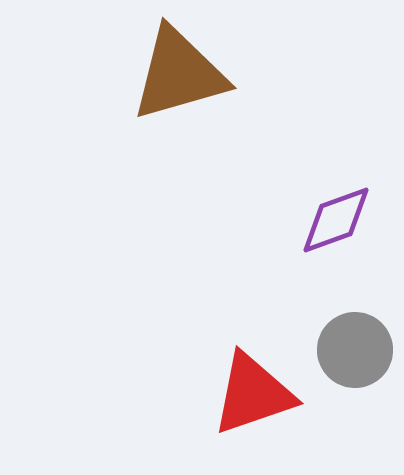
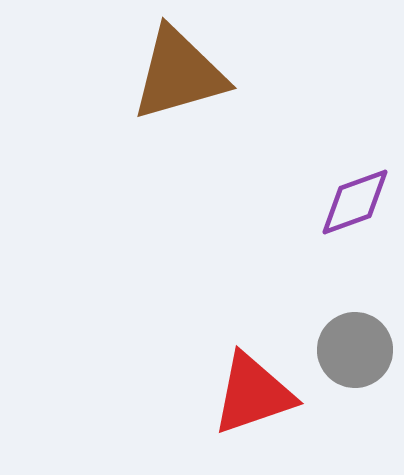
purple diamond: moved 19 px right, 18 px up
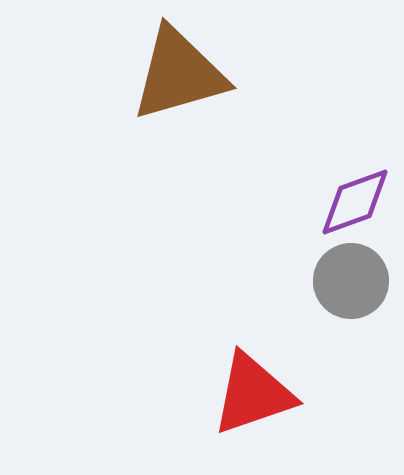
gray circle: moved 4 px left, 69 px up
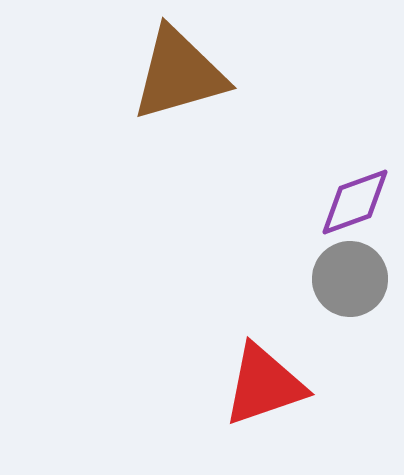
gray circle: moved 1 px left, 2 px up
red triangle: moved 11 px right, 9 px up
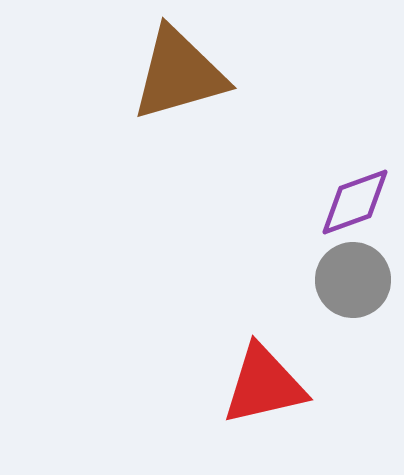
gray circle: moved 3 px right, 1 px down
red triangle: rotated 6 degrees clockwise
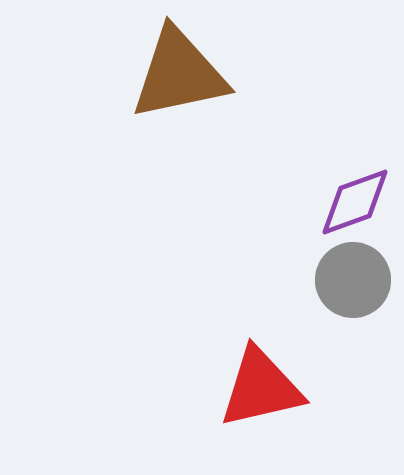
brown triangle: rotated 4 degrees clockwise
red triangle: moved 3 px left, 3 px down
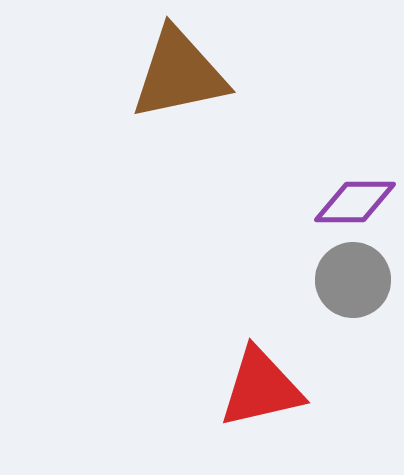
purple diamond: rotated 20 degrees clockwise
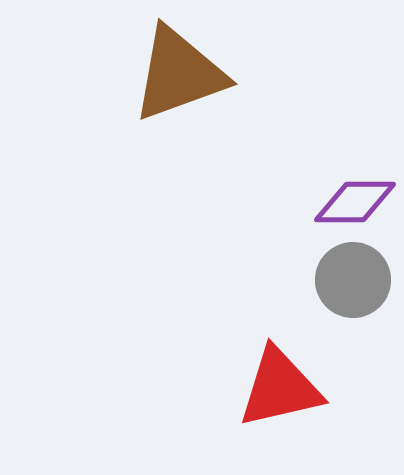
brown triangle: rotated 8 degrees counterclockwise
red triangle: moved 19 px right
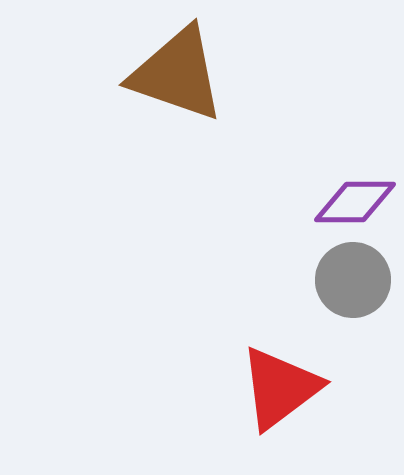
brown triangle: moved 2 px left; rotated 39 degrees clockwise
red triangle: rotated 24 degrees counterclockwise
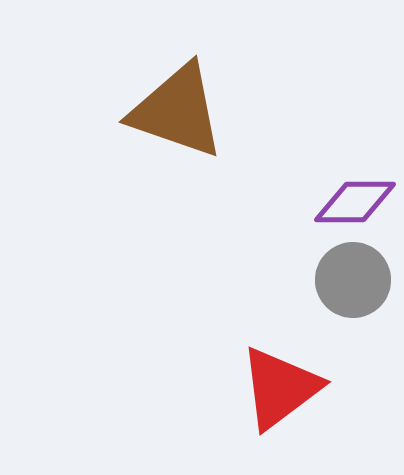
brown triangle: moved 37 px down
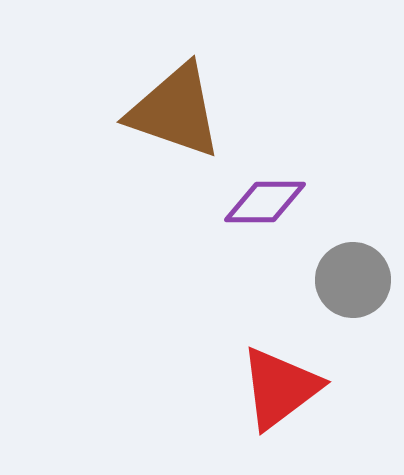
brown triangle: moved 2 px left
purple diamond: moved 90 px left
